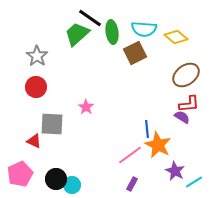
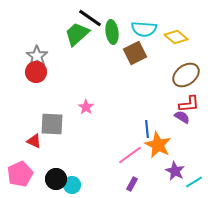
red circle: moved 15 px up
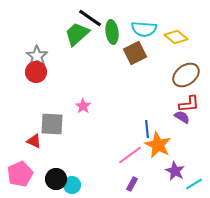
pink star: moved 3 px left, 1 px up
cyan line: moved 2 px down
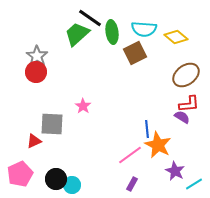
red triangle: rotated 49 degrees counterclockwise
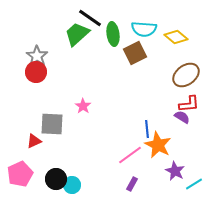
green ellipse: moved 1 px right, 2 px down
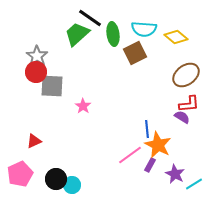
gray square: moved 38 px up
purple star: moved 3 px down
purple rectangle: moved 18 px right, 19 px up
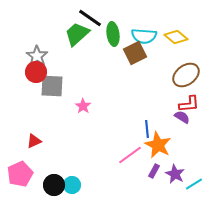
cyan semicircle: moved 7 px down
purple rectangle: moved 4 px right, 6 px down
black circle: moved 2 px left, 6 px down
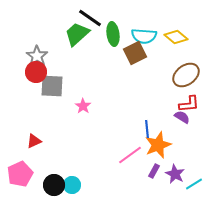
orange star: rotated 24 degrees clockwise
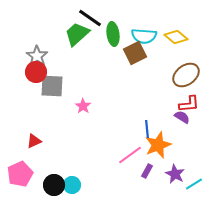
purple rectangle: moved 7 px left
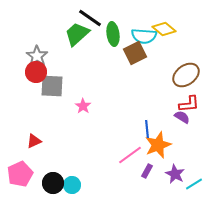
yellow diamond: moved 12 px left, 8 px up
black circle: moved 1 px left, 2 px up
